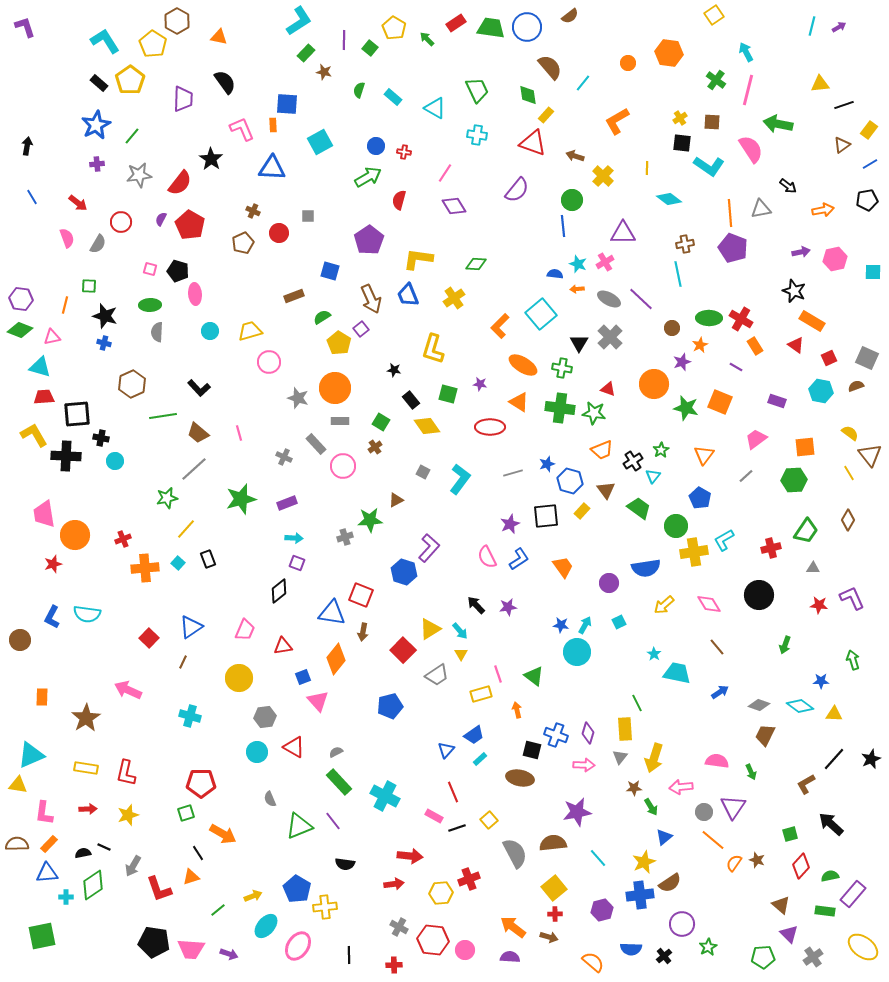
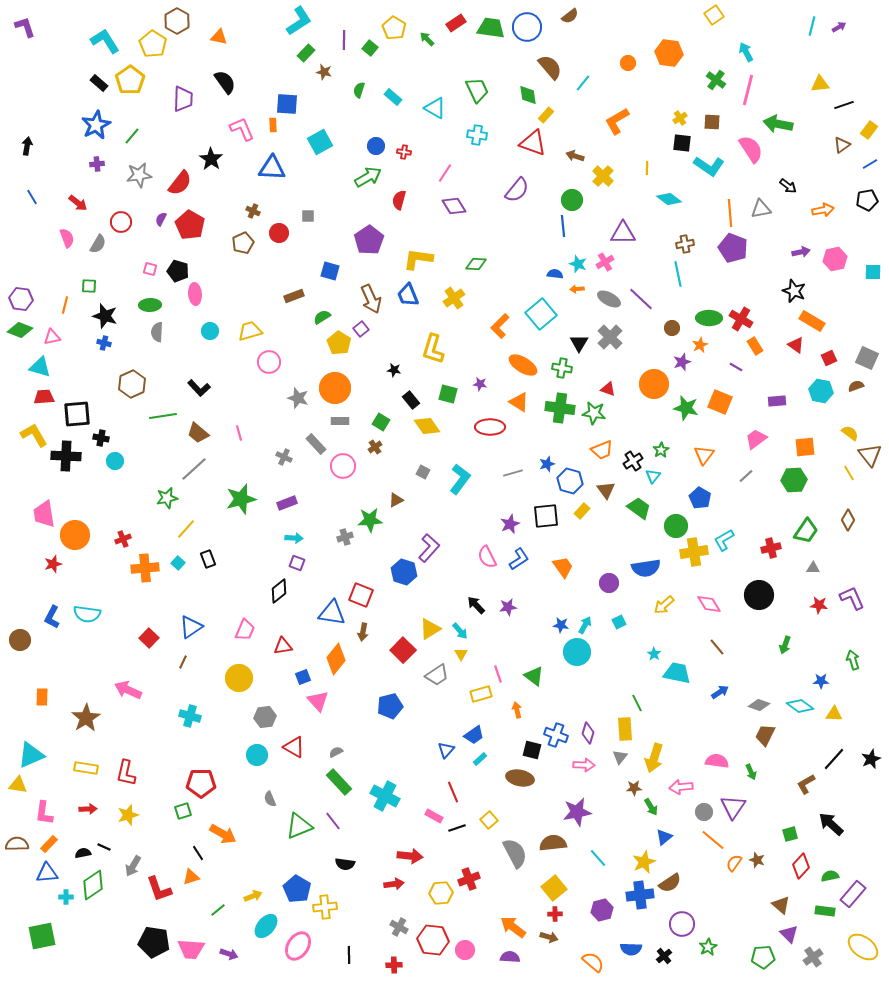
purple rectangle at (777, 401): rotated 24 degrees counterclockwise
cyan circle at (257, 752): moved 3 px down
green square at (186, 813): moved 3 px left, 2 px up
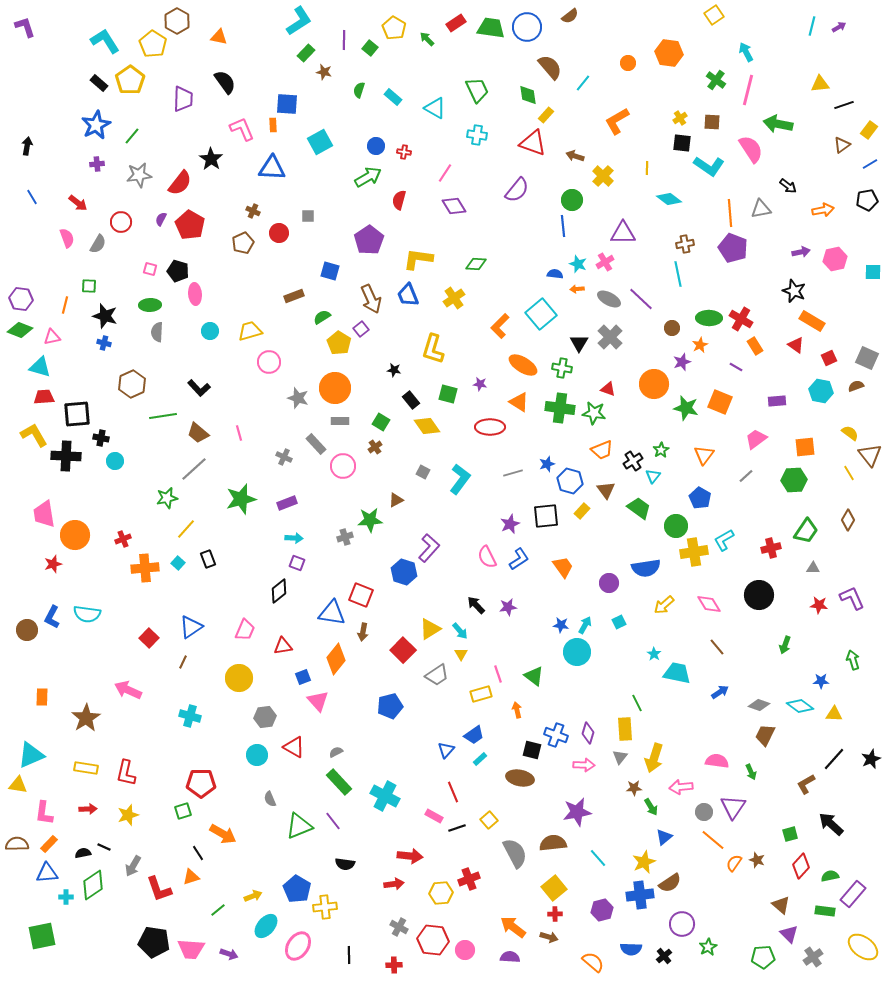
brown circle at (20, 640): moved 7 px right, 10 px up
